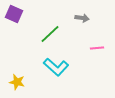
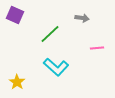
purple square: moved 1 px right, 1 px down
yellow star: rotated 21 degrees clockwise
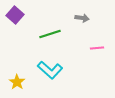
purple square: rotated 18 degrees clockwise
green line: rotated 25 degrees clockwise
cyan L-shape: moved 6 px left, 3 px down
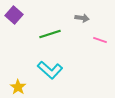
purple square: moved 1 px left
pink line: moved 3 px right, 8 px up; rotated 24 degrees clockwise
yellow star: moved 1 px right, 5 px down
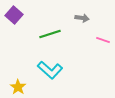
pink line: moved 3 px right
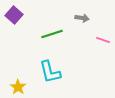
green line: moved 2 px right
cyan L-shape: moved 2 px down; rotated 35 degrees clockwise
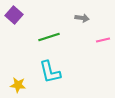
green line: moved 3 px left, 3 px down
pink line: rotated 32 degrees counterclockwise
yellow star: moved 2 px up; rotated 28 degrees counterclockwise
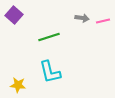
pink line: moved 19 px up
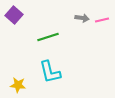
pink line: moved 1 px left, 1 px up
green line: moved 1 px left
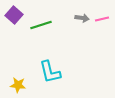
pink line: moved 1 px up
green line: moved 7 px left, 12 px up
